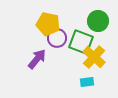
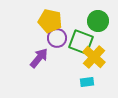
yellow pentagon: moved 2 px right, 3 px up
purple arrow: moved 2 px right, 1 px up
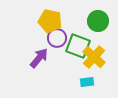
green square: moved 3 px left, 4 px down
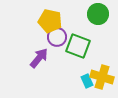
green circle: moved 7 px up
purple circle: moved 1 px up
yellow cross: moved 8 px right, 20 px down; rotated 25 degrees counterclockwise
cyan rectangle: moved 1 px up; rotated 72 degrees clockwise
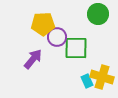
yellow pentagon: moved 7 px left, 3 px down; rotated 15 degrees counterclockwise
green square: moved 2 px left, 2 px down; rotated 20 degrees counterclockwise
purple arrow: moved 6 px left, 1 px down
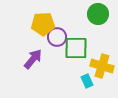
yellow cross: moved 11 px up
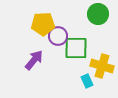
purple circle: moved 1 px right, 1 px up
purple arrow: moved 1 px right, 1 px down
